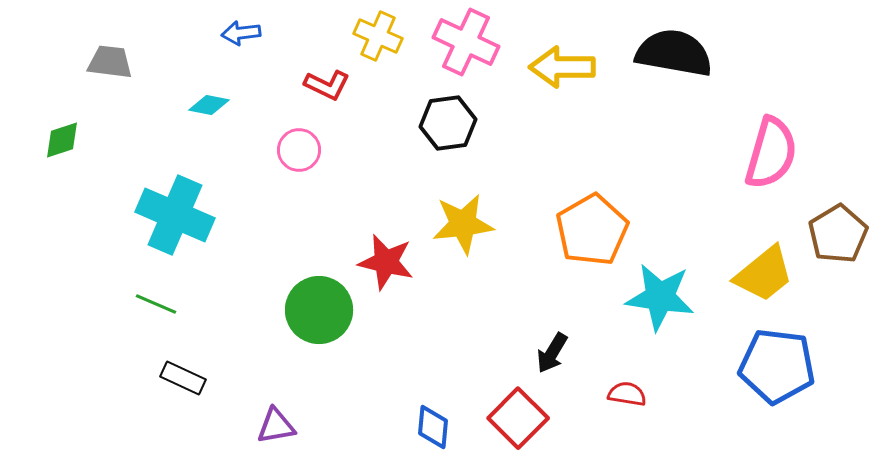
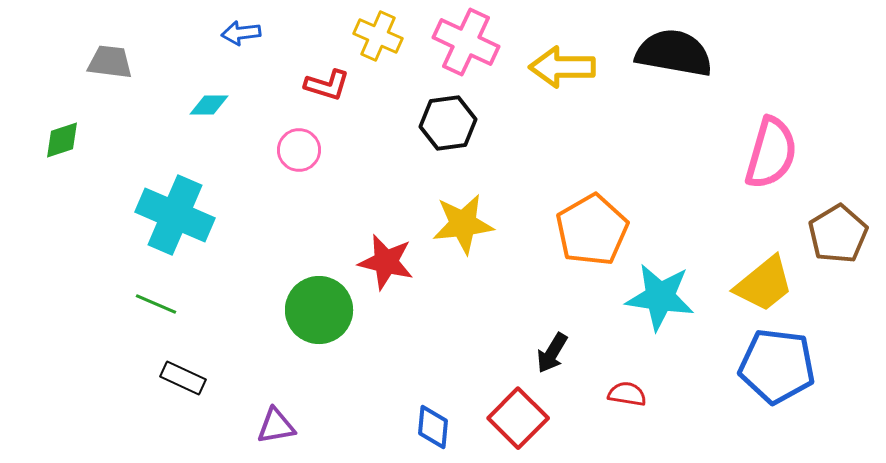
red L-shape: rotated 9 degrees counterclockwise
cyan diamond: rotated 12 degrees counterclockwise
yellow trapezoid: moved 10 px down
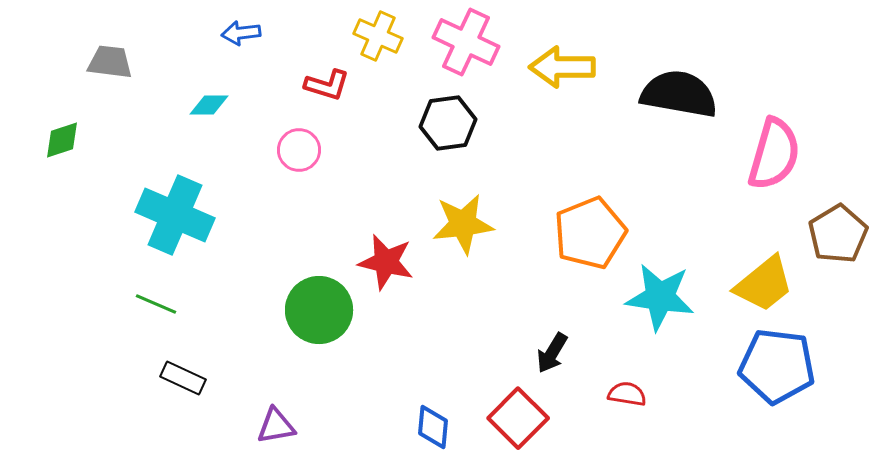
black semicircle: moved 5 px right, 41 px down
pink semicircle: moved 3 px right, 1 px down
orange pentagon: moved 2 px left, 3 px down; rotated 8 degrees clockwise
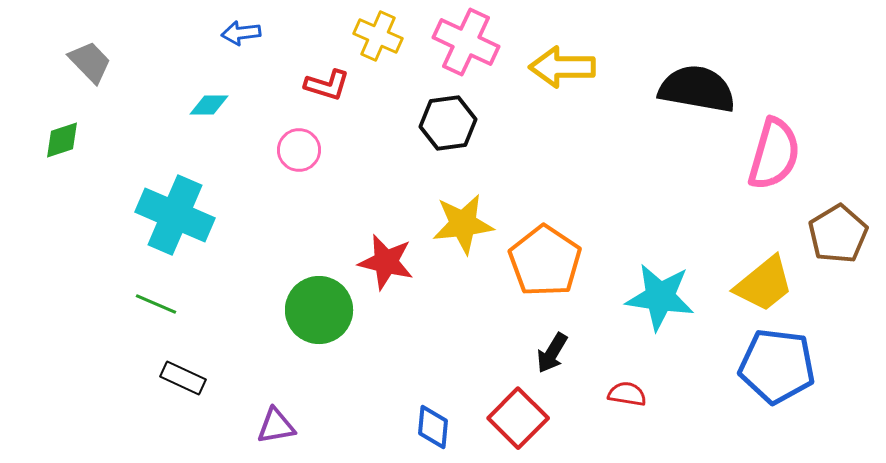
gray trapezoid: moved 20 px left; rotated 39 degrees clockwise
black semicircle: moved 18 px right, 5 px up
orange pentagon: moved 45 px left, 28 px down; rotated 16 degrees counterclockwise
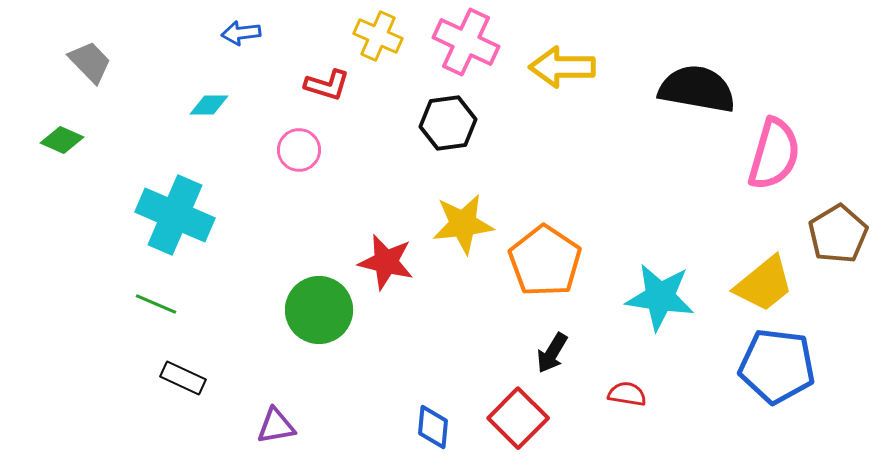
green diamond: rotated 42 degrees clockwise
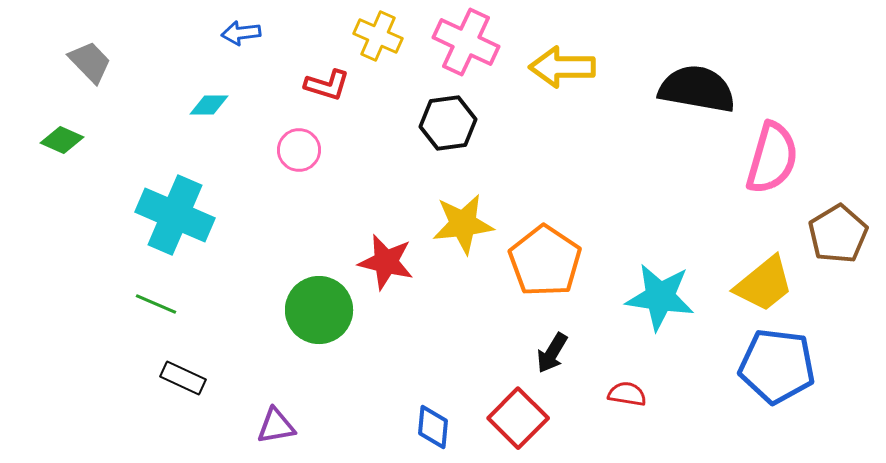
pink semicircle: moved 2 px left, 4 px down
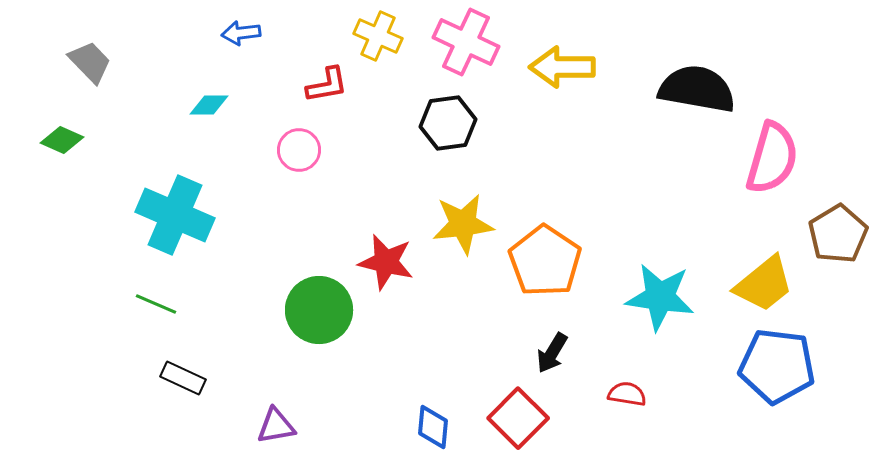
red L-shape: rotated 27 degrees counterclockwise
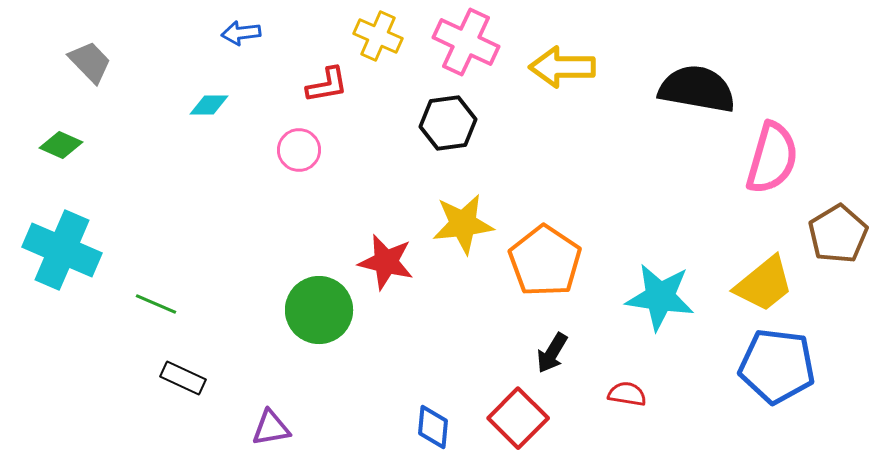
green diamond: moved 1 px left, 5 px down
cyan cross: moved 113 px left, 35 px down
purple triangle: moved 5 px left, 2 px down
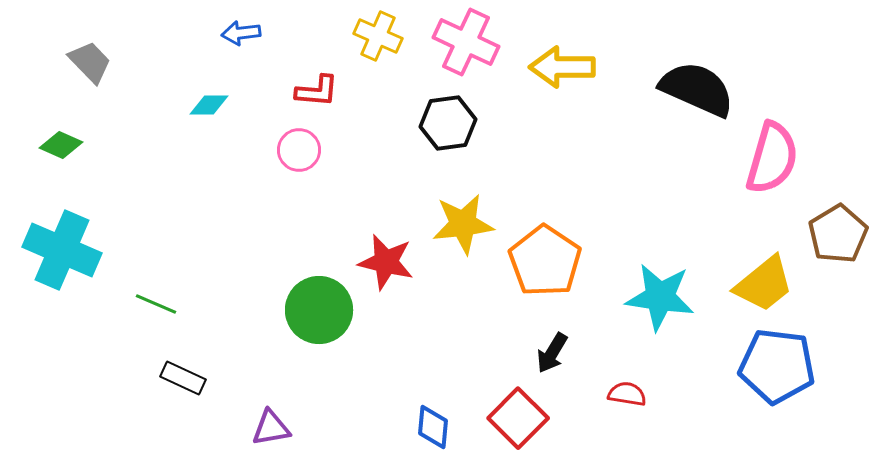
red L-shape: moved 10 px left, 6 px down; rotated 15 degrees clockwise
black semicircle: rotated 14 degrees clockwise
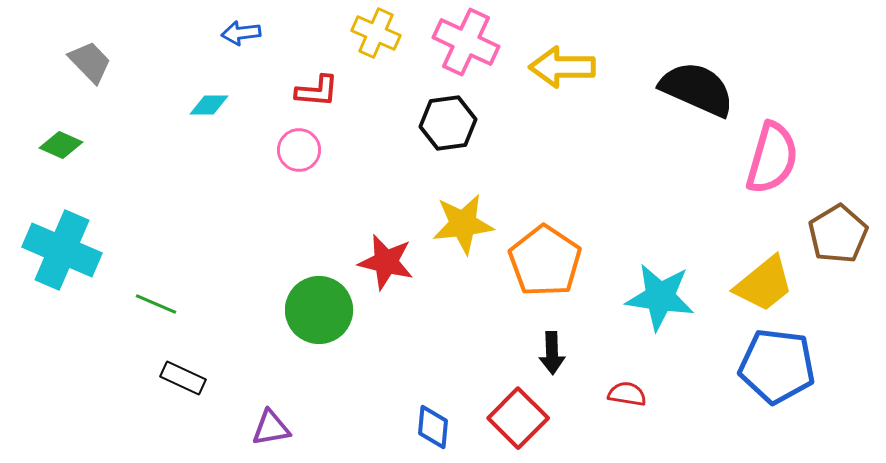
yellow cross: moved 2 px left, 3 px up
black arrow: rotated 33 degrees counterclockwise
